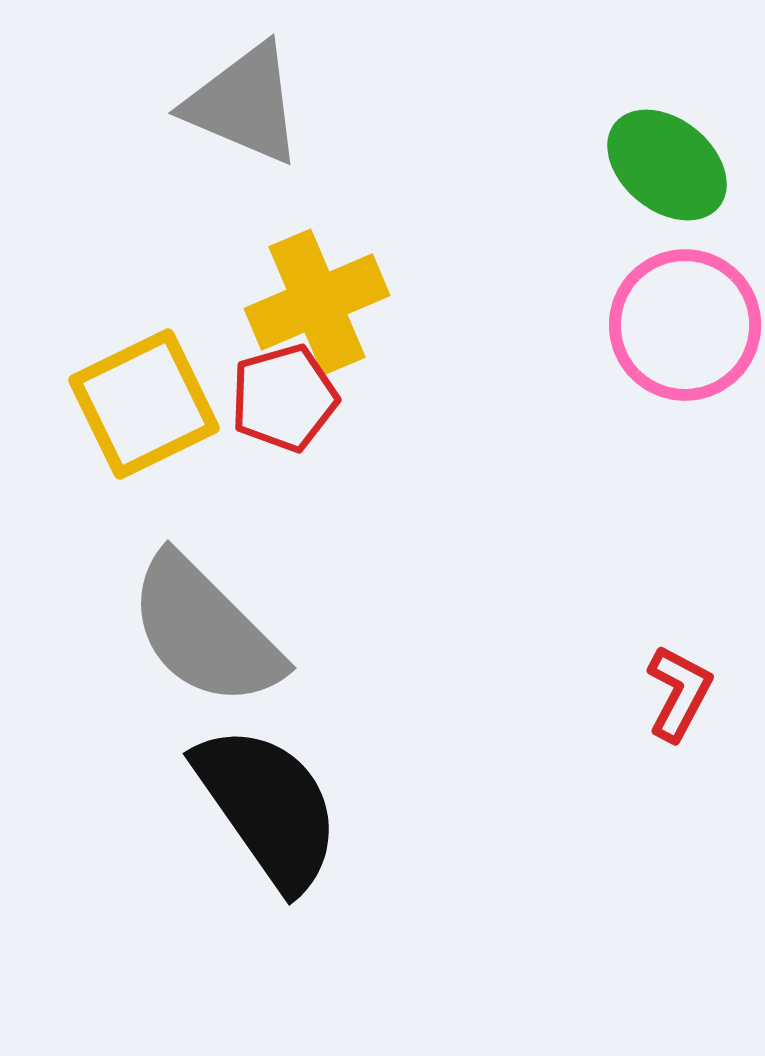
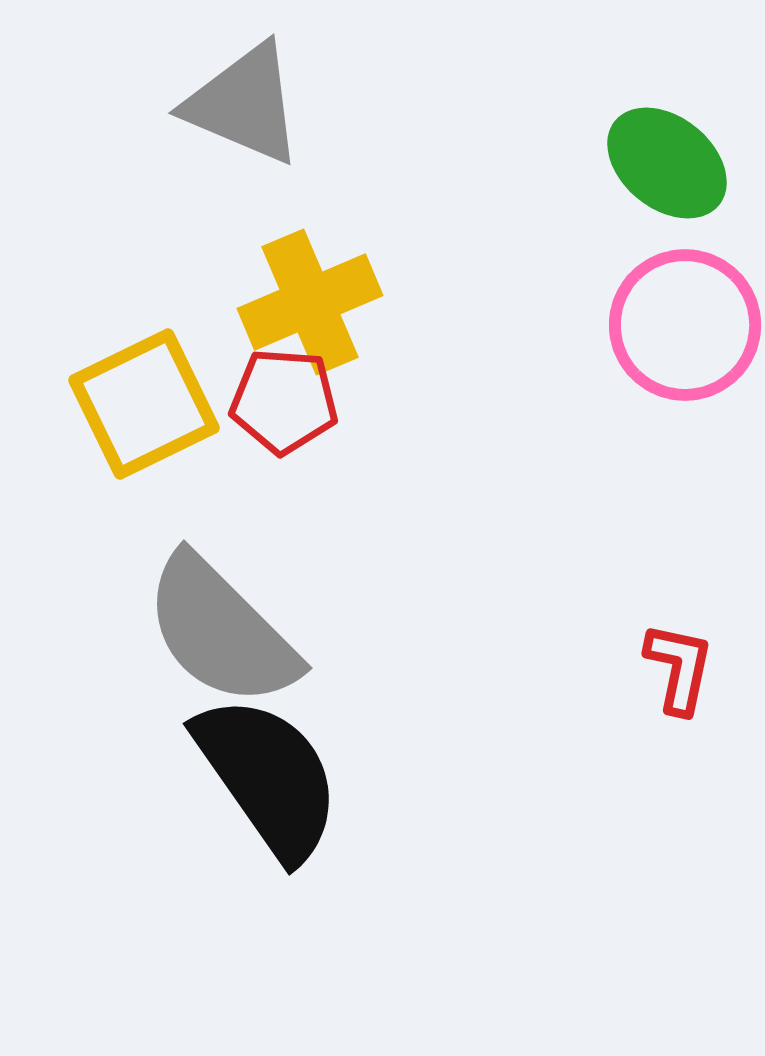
green ellipse: moved 2 px up
yellow cross: moved 7 px left
red pentagon: moved 3 px down; rotated 20 degrees clockwise
gray semicircle: moved 16 px right
red L-shape: moved 25 px up; rotated 16 degrees counterclockwise
black semicircle: moved 30 px up
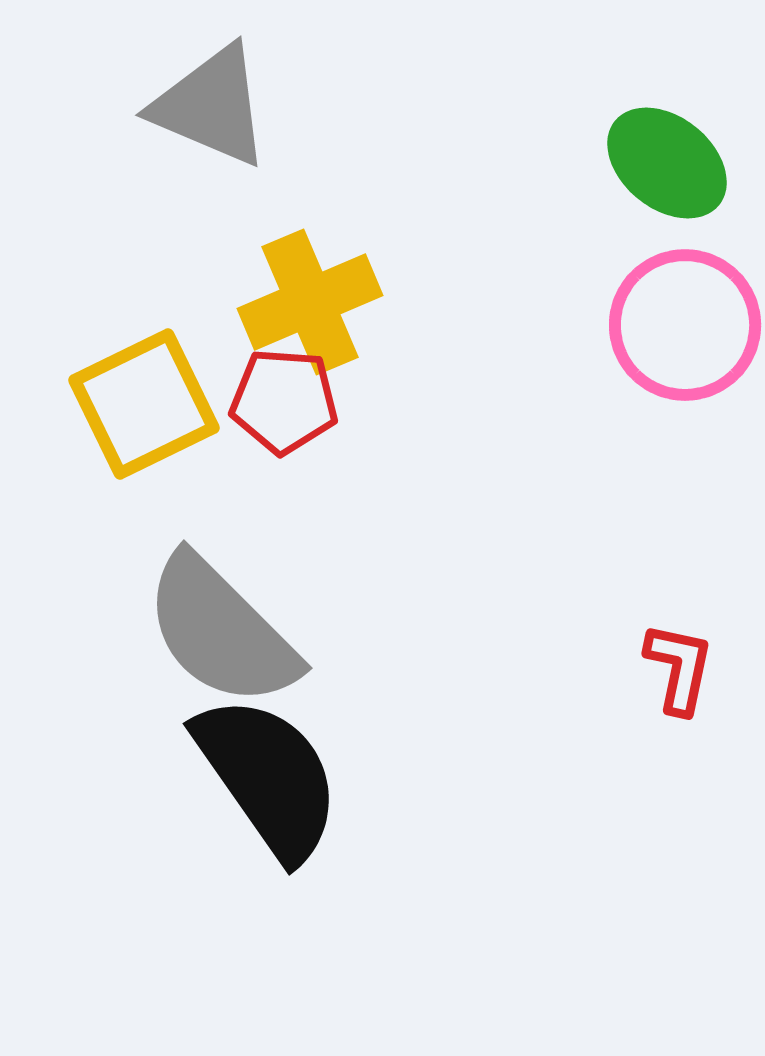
gray triangle: moved 33 px left, 2 px down
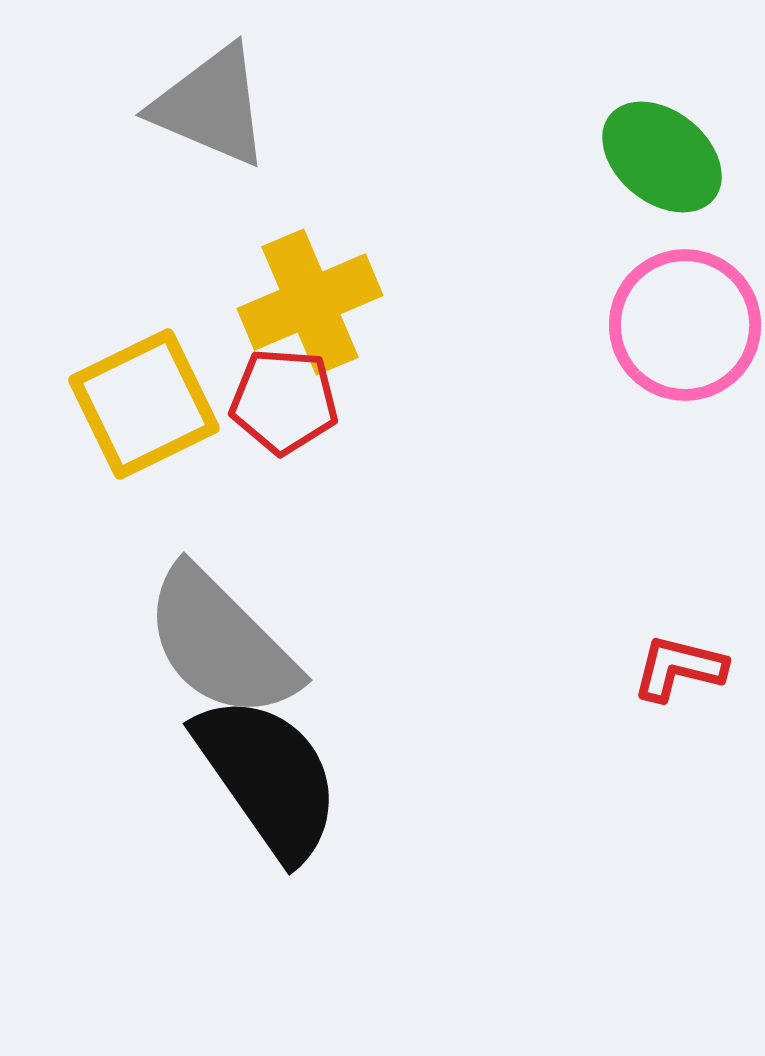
green ellipse: moved 5 px left, 6 px up
gray semicircle: moved 12 px down
red L-shape: rotated 88 degrees counterclockwise
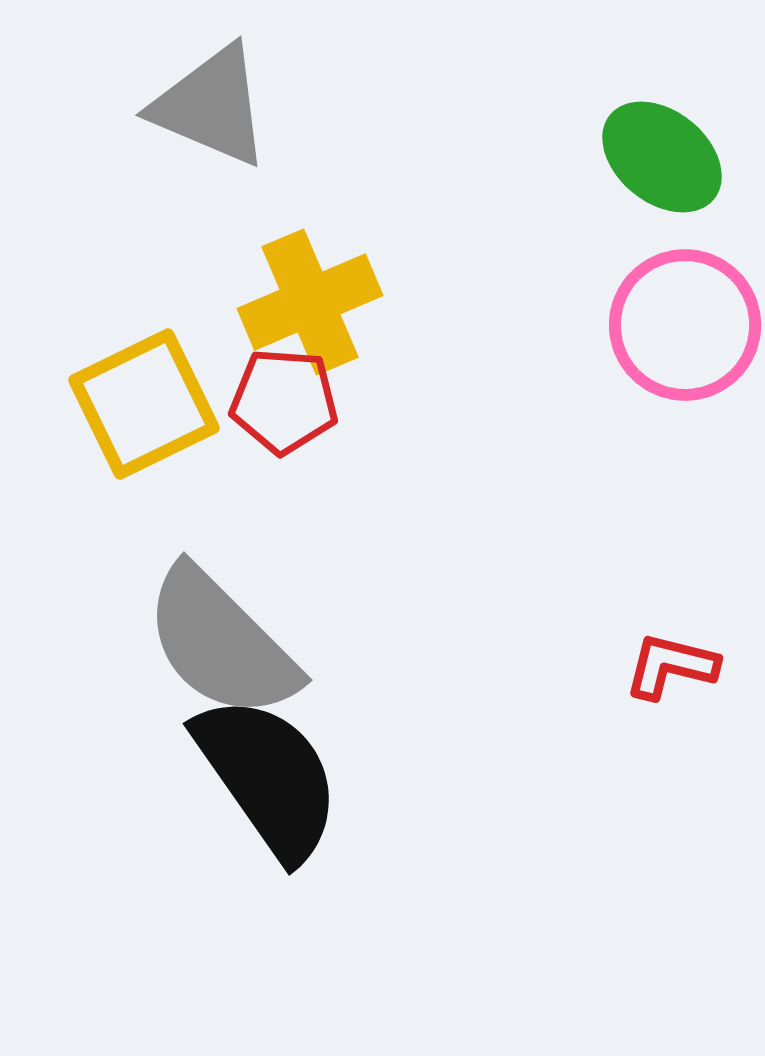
red L-shape: moved 8 px left, 2 px up
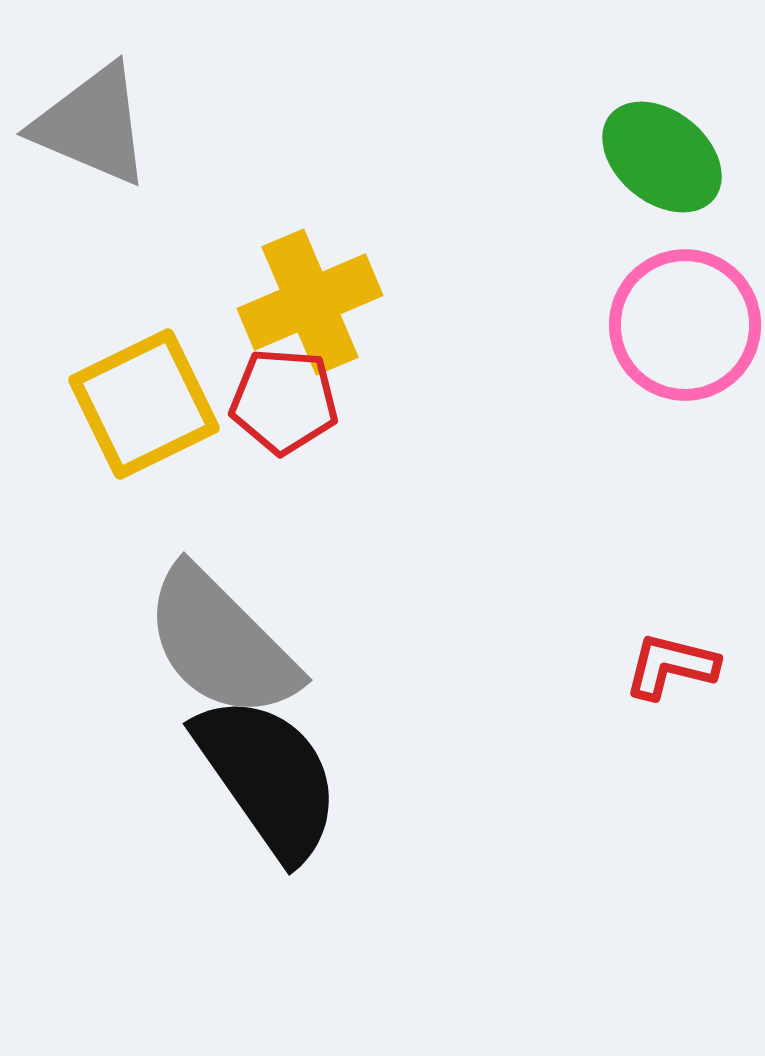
gray triangle: moved 119 px left, 19 px down
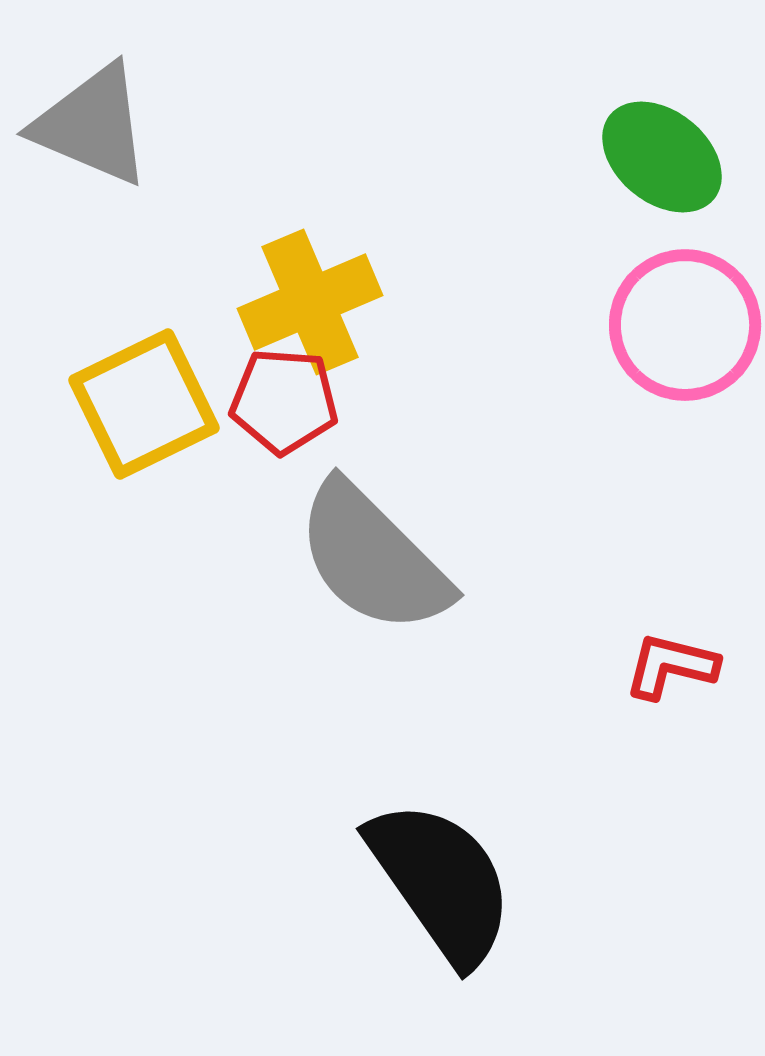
gray semicircle: moved 152 px right, 85 px up
black semicircle: moved 173 px right, 105 px down
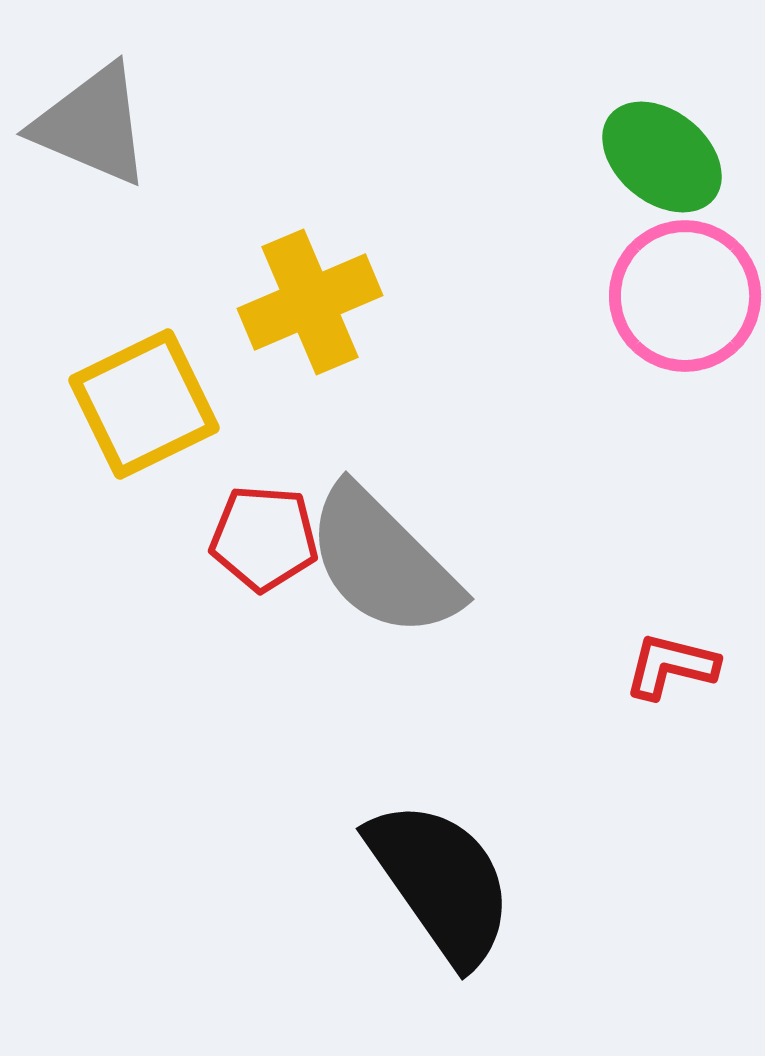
pink circle: moved 29 px up
red pentagon: moved 20 px left, 137 px down
gray semicircle: moved 10 px right, 4 px down
